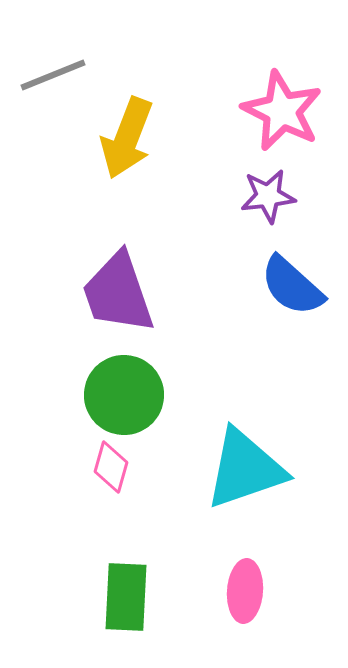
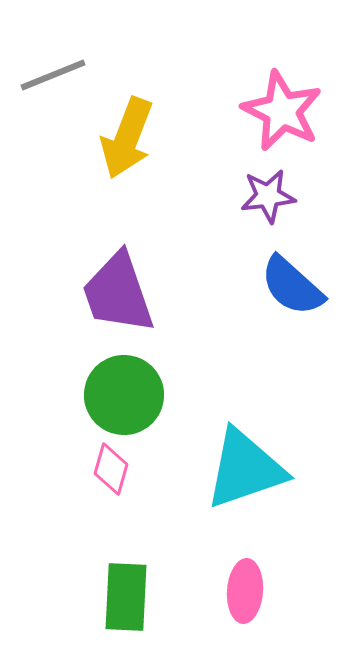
pink diamond: moved 2 px down
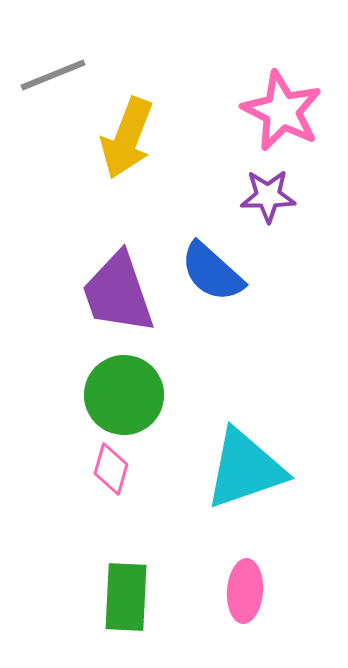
purple star: rotated 6 degrees clockwise
blue semicircle: moved 80 px left, 14 px up
